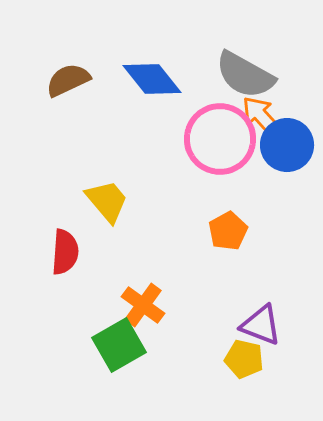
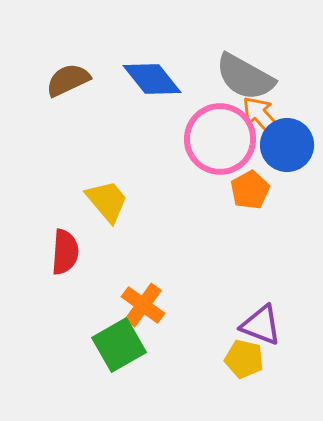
gray semicircle: moved 2 px down
orange pentagon: moved 22 px right, 41 px up
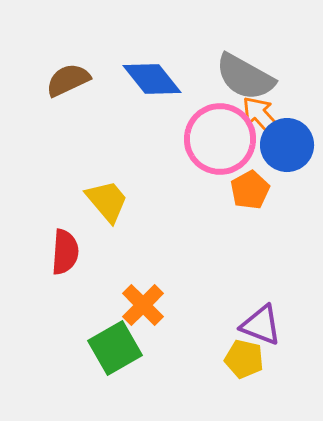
orange cross: rotated 9 degrees clockwise
green square: moved 4 px left, 3 px down
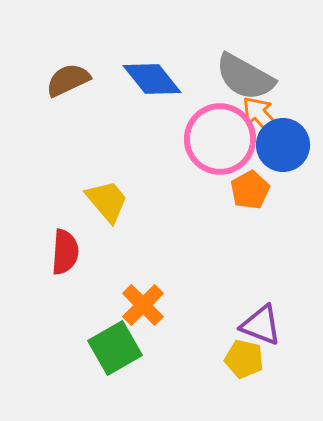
blue circle: moved 4 px left
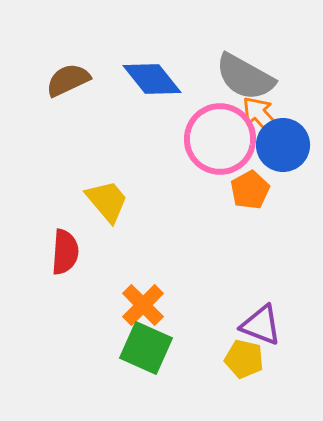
green square: moved 31 px right; rotated 36 degrees counterclockwise
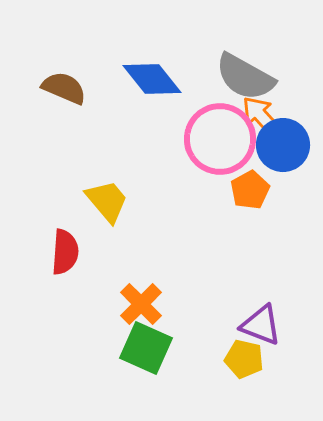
brown semicircle: moved 4 px left, 8 px down; rotated 48 degrees clockwise
orange cross: moved 2 px left, 1 px up
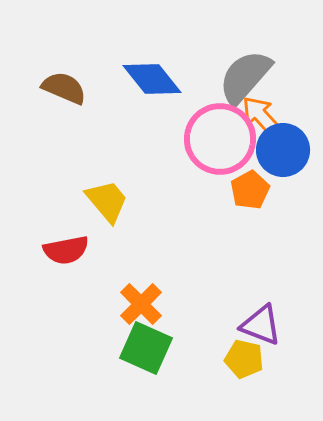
gray semicircle: rotated 102 degrees clockwise
blue circle: moved 5 px down
red semicircle: moved 1 px right, 2 px up; rotated 75 degrees clockwise
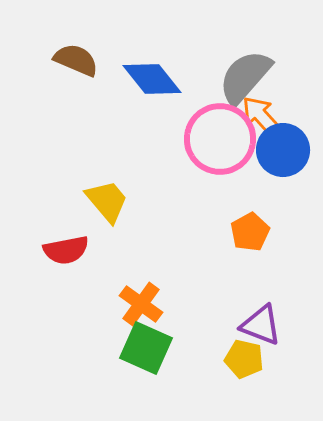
brown semicircle: moved 12 px right, 28 px up
orange pentagon: moved 42 px down
orange cross: rotated 9 degrees counterclockwise
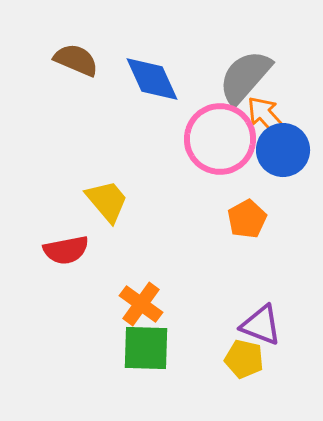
blue diamond: rotated 14 degrees clockwise
orange arrow: moved 5 px right
orange pentagon: moved 3 px left, 13 px up
green square: rotated 22 degrees counterclockwise
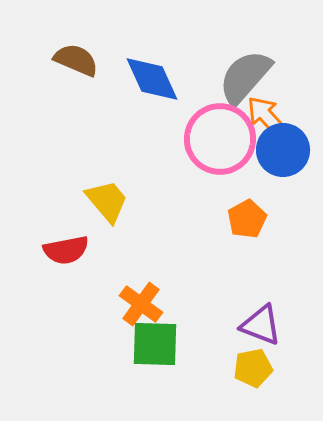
green square: moved 9 px right, 4 px up
yellow pentagon: moved 9 px right, 9 px down; rotated 24 degrees counterclockwise
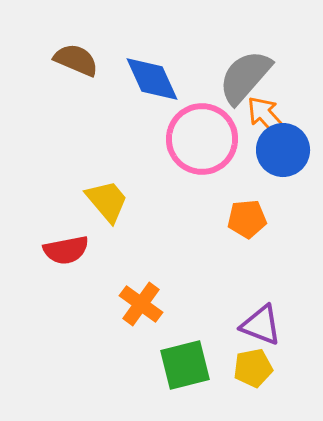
pink circle: moved 18 px left
orange pentagon: rotated 24 degrees clockwise
green square: moved 30 px right, 21 px down; rotated 16 degrees counterclockwise
